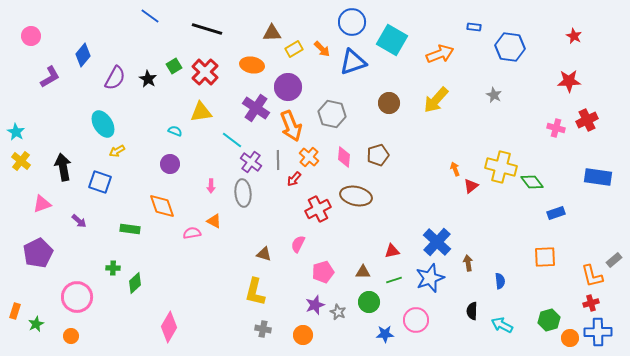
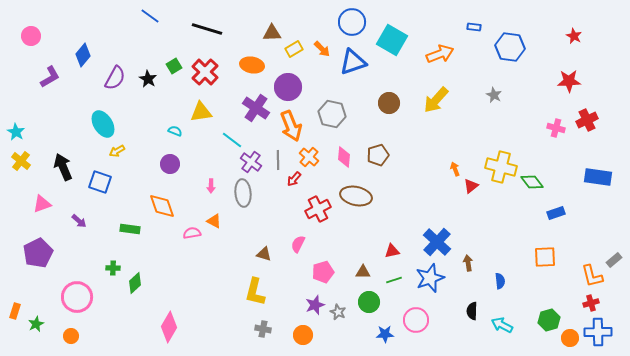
black arrow at (63, 167): rotated 12 degrees counterclockwise
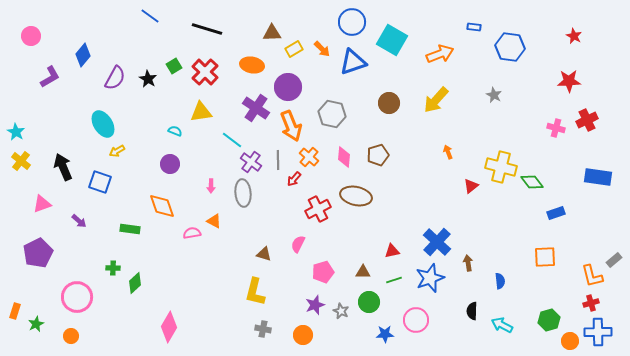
orange arrow at (455, 169): moved 7 px left, 17 px up
gray star at (338, 312): moved 3 px right, 1 px up
orange circle at (570, 338): moved 3 px down
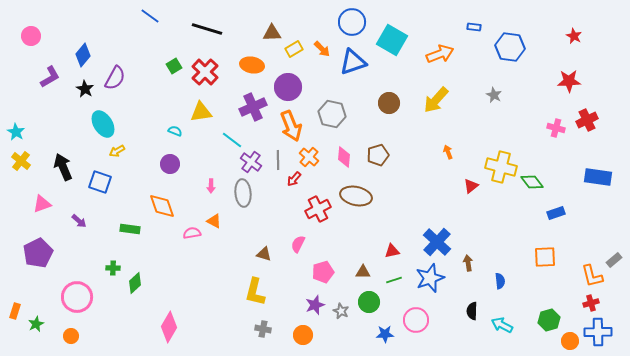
black star at (148, 79): moved 63 px left, 10 px down
purple cross at (256, 108): moved 3 px left, 1 px up; rotated 32 degrees clockwise
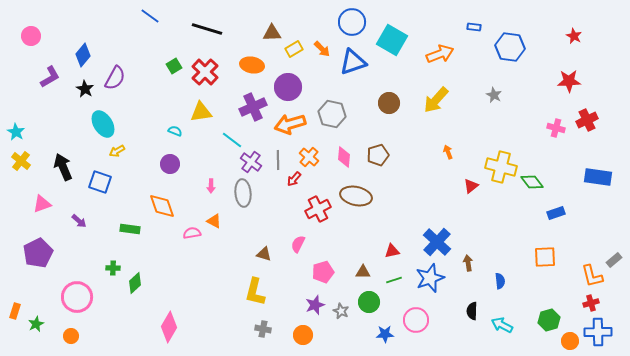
orange arrow at (291, 126): moved 1 px left, 2 px up; rotated 96 degrees clockwise
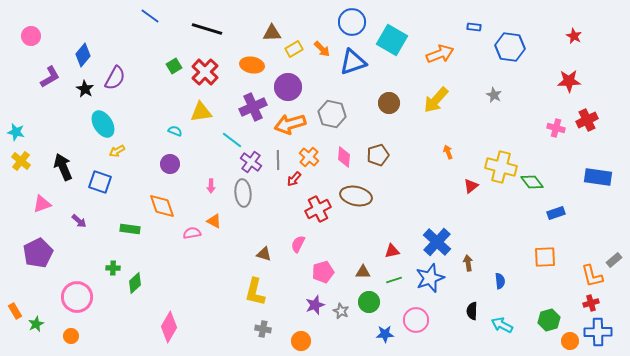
cyan star at (16, 132): rotated 18 degrees counterclockwise
orange rectangle at (15, 311): rotated 49 degrees counterclockwise
orange circle at (303, 335): moved 2 px left, 6 px down
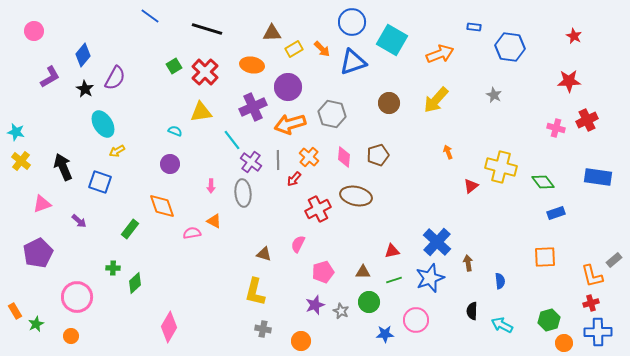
pink circle at (31, 36): moved 3 px right, 5 px up
cyan line at (232, 140): rotated 15 degrees clockwise
green diamond at (532, 182): moved 11 px right
green rectangle at (130, 229): rotated 60 degrees counterclockwise
orange circle at (570, 341): moved 6 px left, 2 px down
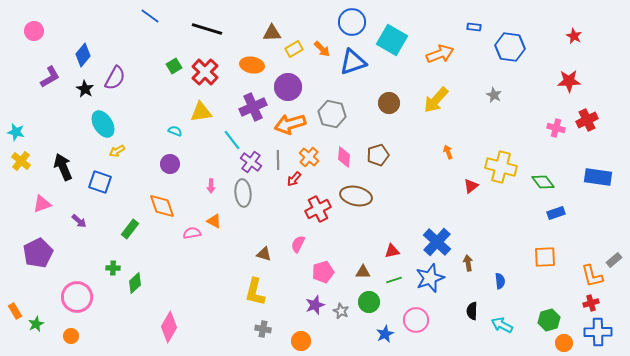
blue star at (385, 334): rotated 24 degrees counterclockwise
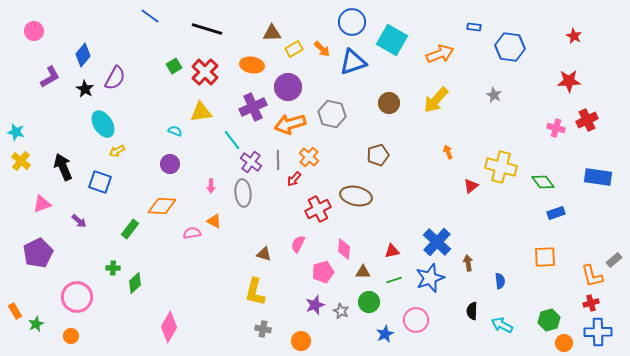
pink diamond at (344, 157): moved 92 px down
orange diamond at (162, 206): rotated 68 degrees counterclockwise
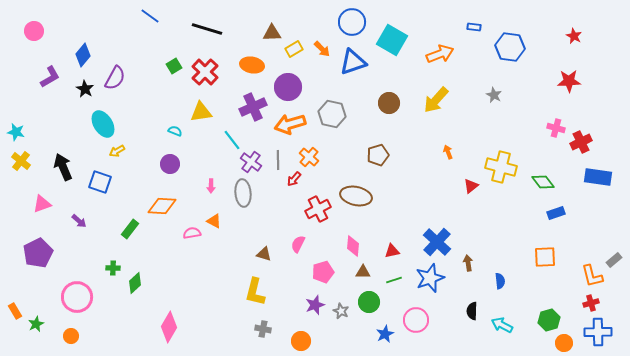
red cross at (587, 120): moved 6 px left, 22 px down
pink diamond at (344, 249): moved 9 px right, 3 px up
